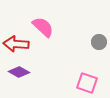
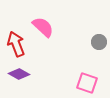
red arrow: rotated 65 degrees clockwise
purple diamond: moved 2 px down
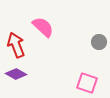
red arrow: moved 1 px down
purple diamond: moved 3 px left
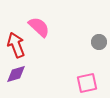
pink semicircle: moved 4 px left
purple diamond: rotated 45 degrees counterclockwise
pink square: rotated 30 degrees counterclockwise
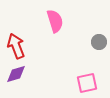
pink semicircle: moved 16 px right, 6 px up; rotated 30 degrees clockwise
red arrow: moved 1 px down
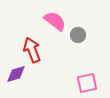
pink semicircle: rotated 35 degrees counterclockwise
gray circle: moved 21 px left, 7 px up
red arrow: moved 16 px right, 4 px down
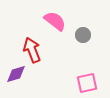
gray circle: moved 5 px right
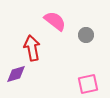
gray circle: moved 3 px right
red arrow: moved 2 px up; rotated 10 degrees clockwise
pink square: moved 1 px right, 1 px down
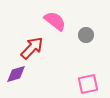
red arrow: rotated 55 degrees clockwise
